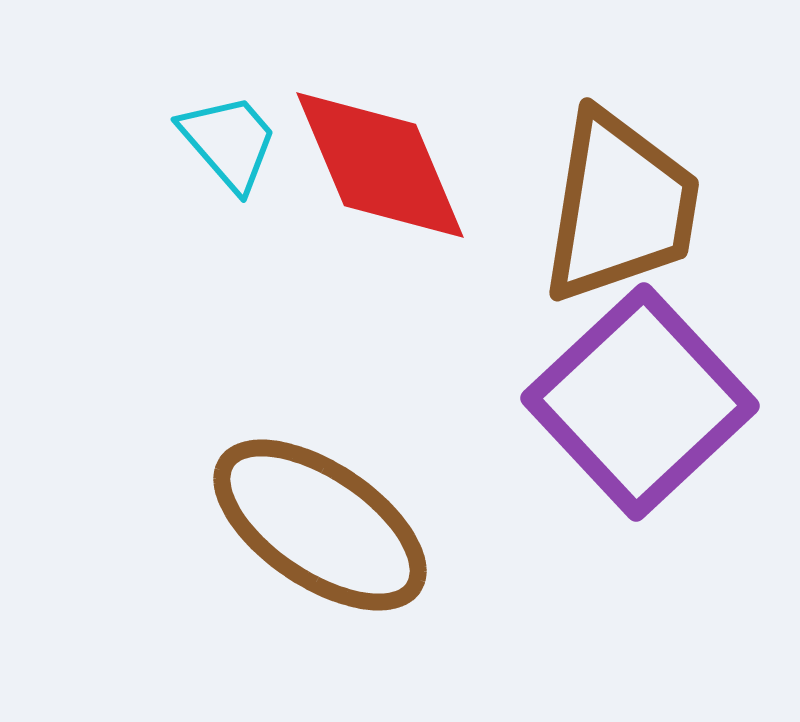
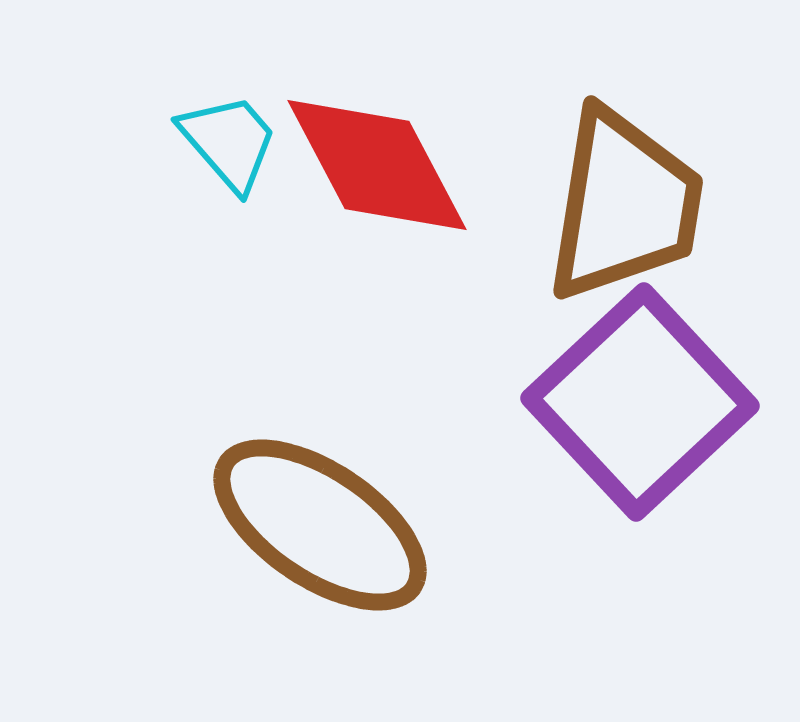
red diamond: moved 3 px left; rotated 5 degrees counterclockwise
brown trapezoid: moved 4 px right, 2 px up
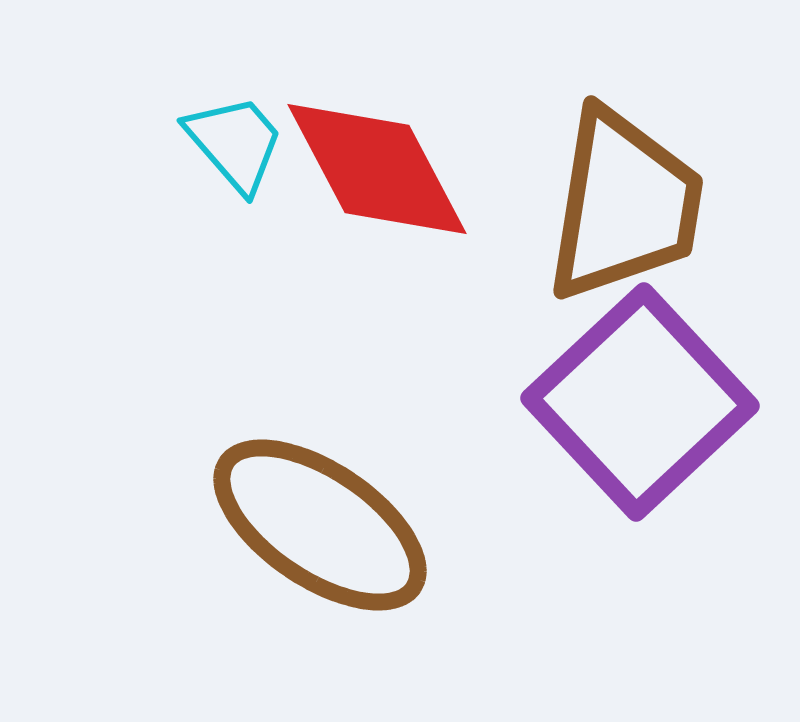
cyan trapezoid: moved 6 px right, 1 px down
red diamond: moved 4 px down
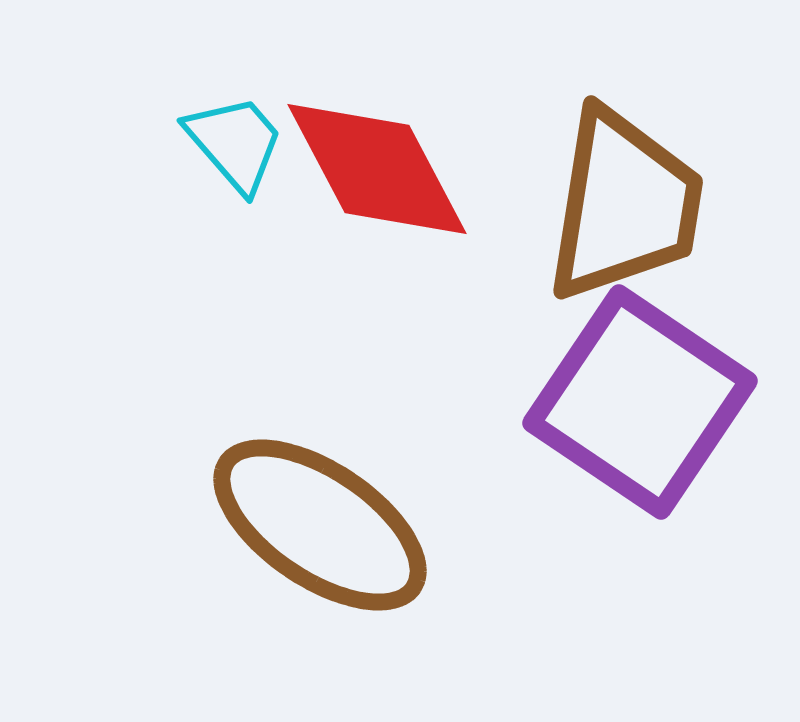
purple square: rotated 13 degrees counterclockwise
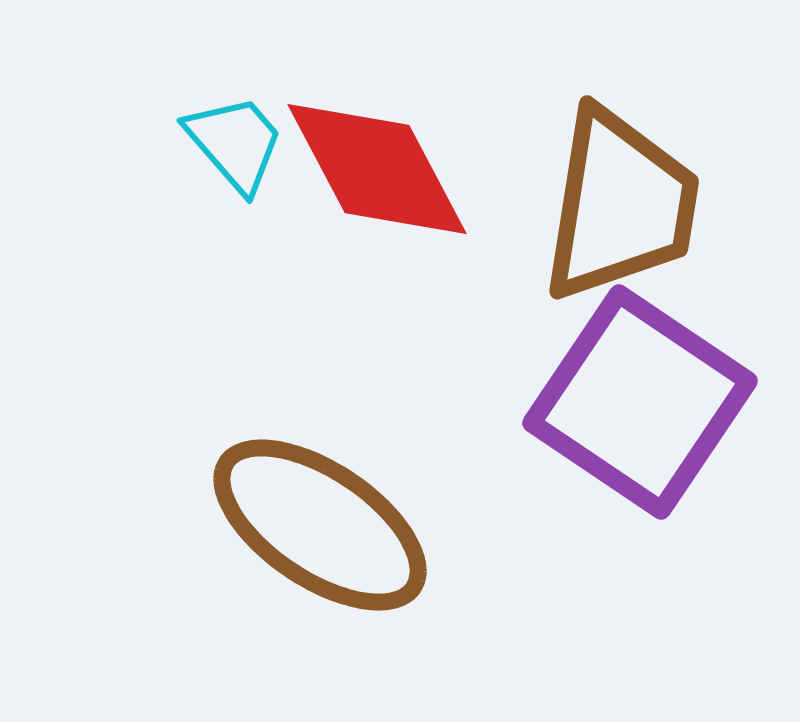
brown trapezoid: moved 4 px left
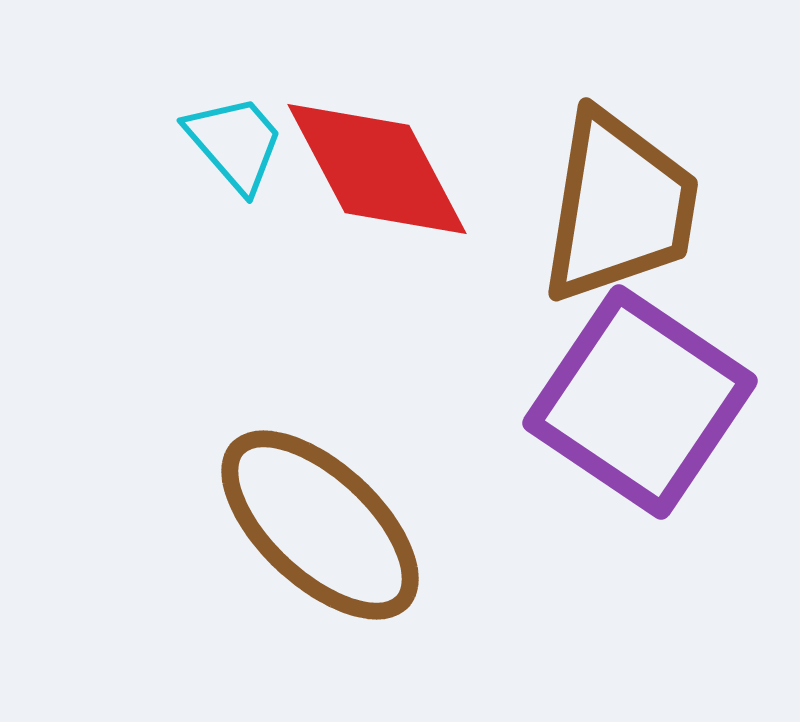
brown trapezoid: moved 1 px left, 2 px down
brown ellipse: rotated 9 degrees clockwise
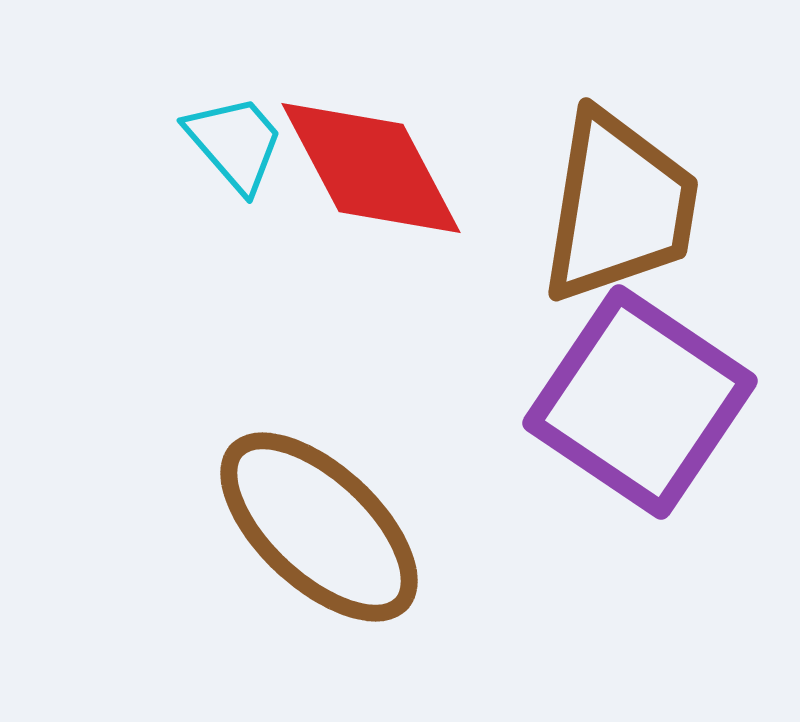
red diamond: moved 6 px left, 1 px up
brown ellipse: moved 1 px left, 2 px down
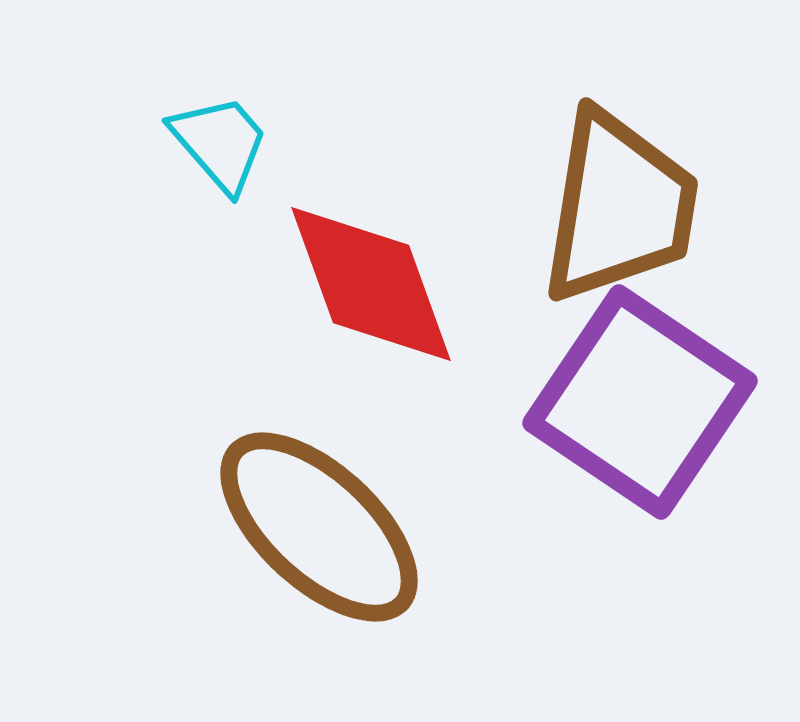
cyan trapezoid: moved 15 px left
red diamond: moved 116 px down; rotated 8 degrees clockwise
